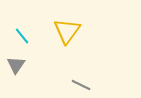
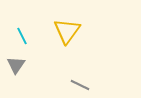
cyan line: rotated 12 degrees clockwise
gray line: moved 1 px left
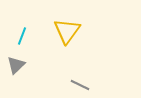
cyan line: rotated 48 degrees clockwise
gray triangle: rotated 12 degrees clockwise
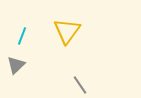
gray line: rotated 30 degrees clockwise
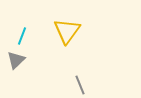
gray triangle: moved 5 px up
gray line: rotated 12 degrees clockwise
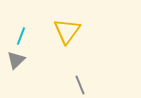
cyan line: moved 1 px left
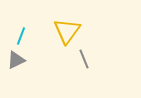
gray triangle: rotated 18 degrees clockwise
gray line: moved 4 px right, 26 px up
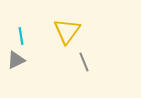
cyan line: rotated 30 degrees counterclockwise
gray line: moved 3 px down
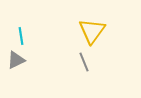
yellow triangle: moved 25 px right
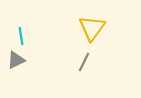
yellow triangle: moved 3 px up
gray line: rotated 48 degrees clockwise
